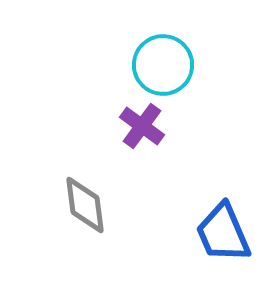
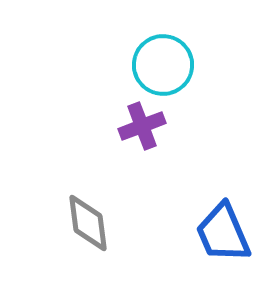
purple cross: rotated 33 degrees clockwise
gray diamond: moved 3 px right, 18 px down
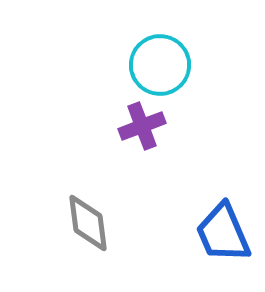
cyan circle: moved 3 px left
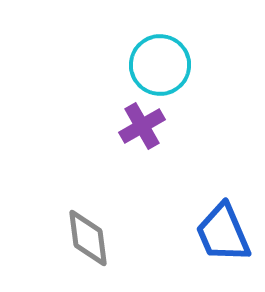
purple cross: rotated 9 degrees counterclockwise
gray diamond: moved 15 px down
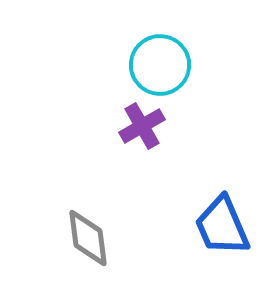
blue trapezoid: moved 1 px left, 7 px up
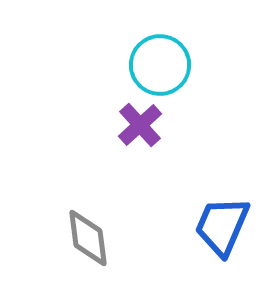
purple cross: moved 2 px left, 1 px up; rotated 12 degrees counterclockwise
blue trapezoid: rotated 46 degrees clockwise
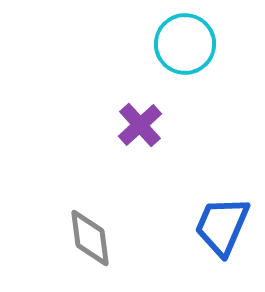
cyan circle: moved 25 px right, 21 px up
gray diamond: moved 2 px right
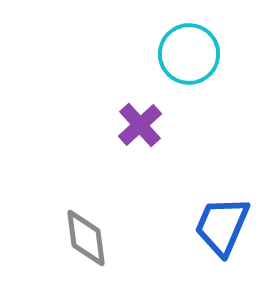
cyan circle: moved 4 px right, 10 px down
gray diamond: moved 4 px left
